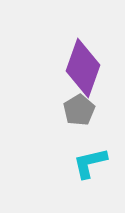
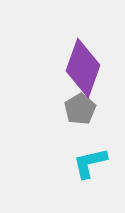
gray pentagon: moved 1 px right, 1 px up
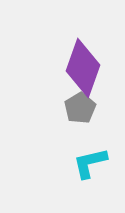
gray pentagon: moved 1 px up
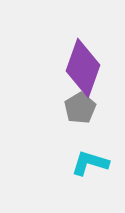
cyan L-shape: rotated 30 degrees clockwise
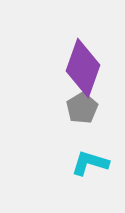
gray pentagon: moved 2 px right
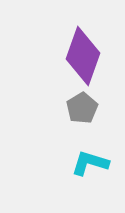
purple diamond: moved 12 px up
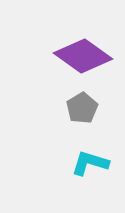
purple diamond: rotated 74 degrees counterclockwise
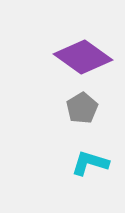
purple diamond: moved 1 px down
